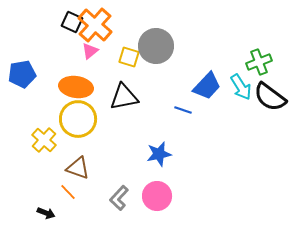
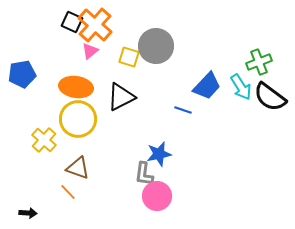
black triangle: moved 3 px left; rotated 16 degrees counterclockwise
gray L-shape: moved 25 px right, 24 px up; rotated 35 degrees counterclockwise
black arrow: moved 18 px left; rotated 18 degrees counterclockwise
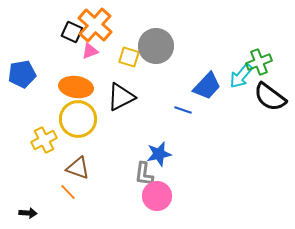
black square: moved 10 px down
pink triangle: rotated 18 degrees clockwise
cyan arrow: moved 11 px up; rotated 72 degrees clockwise
yellow cross: rotated 20 degrees clockwise
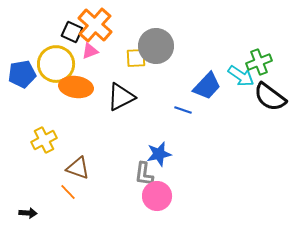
yellow square: moved 7 px right, 1 px down; rotated 20 degrees counterclockwise
cyan arrow: rotated 96 degrees counterclockwise
yellow circle: moved 22 px left, 55 px up
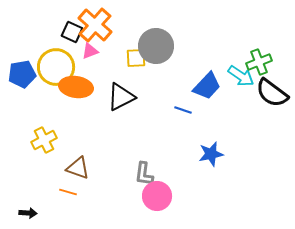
yellow circle: moved 3 px down
black semicircle: moved 2 px right, 4 px up
blue star: moved 52 px right
orange line: rotated 30 degrees counterclockwise
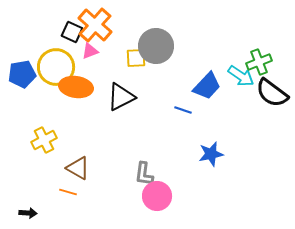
brown triangle: rotated 10 degrees clockwise
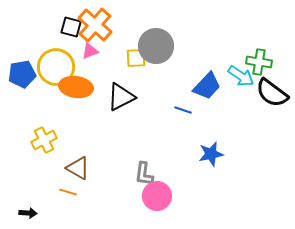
black square: moved 1 px left, 5 px up; rotated 10 degrees counterclockwise
green cross: rotated 30 degrees clockwise
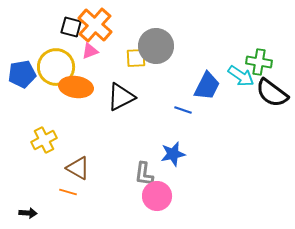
blue trapezoid: rotated 16 degrees counterclockwise
blue star: moved 38 px left
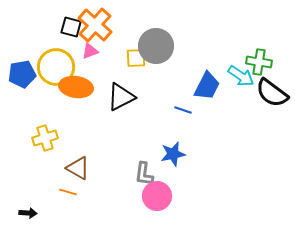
yellow cross: moved 1 px right, 2 px up; rotated 10 degrees clockwise
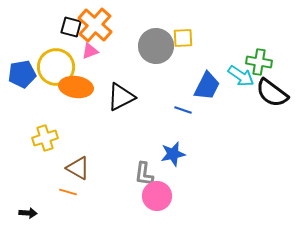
yellow square: moved 47 px right, 20 px up
